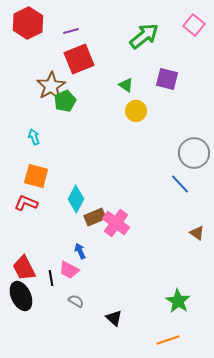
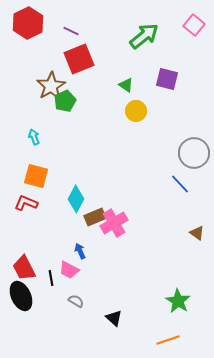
purple line: rotated 42 degrees clockwise
pink cross: moved 2 px left; rotated 24 degrees clockwise
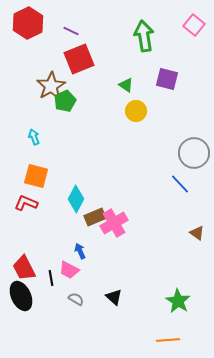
green arrow: rotated 60 degrees counterclockwise
gray semicircle: moved 2 px up
black triangle: moved 21 px up
orange line: rotated 15 degrees clockwise
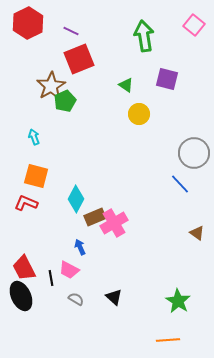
yellow circle: moved 3 px right, 3 px down
blue arrow: moved 4 px up
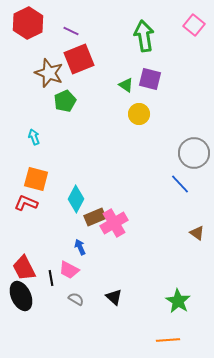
purple square: moved 17 px left
brown star: moved 2 px left, 13 px up; rotated 20 degrees counterclockwise
orange square: moved 3 px down
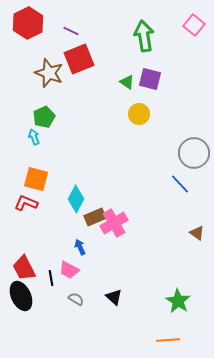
green triangle: moved 1 px right, 3 px up
green pentagon: moved 21 px left, 16 px down
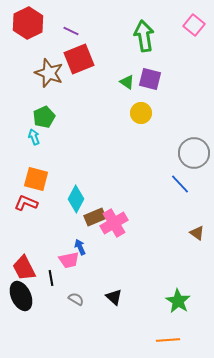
yellow circle: moved 2 px right, 1 px up
pink trapezoid: moved 10 px up; rotated 40 degrees counterclockwise
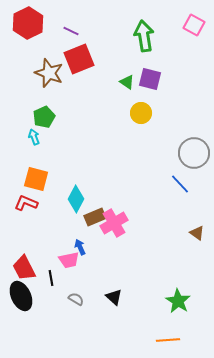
pink square: rotated 10 degrees counterclockwise
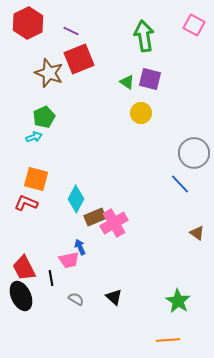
cyan arrow: rotated 91 degrees clockwise
